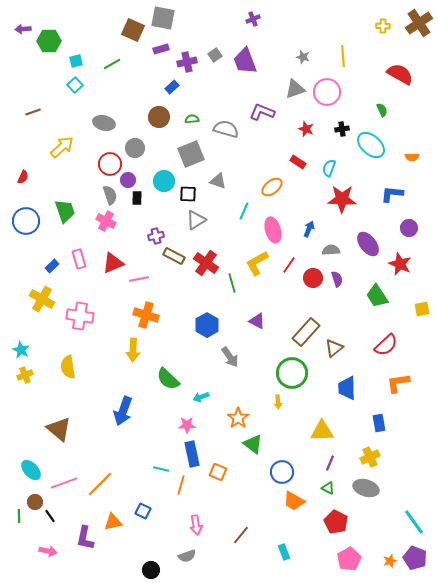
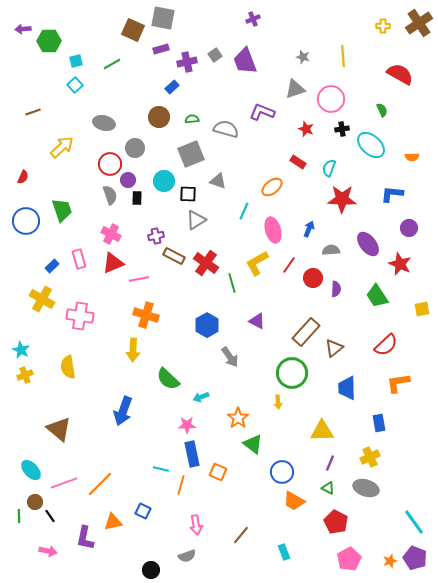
pink circle at (327, 92): moved 4 px right, 7 px down
green trapezoid at (65, 211): moved 3 px left, 1 px up
pink cross at (106, 221): moved 5 px right, 13 px down
purple semicircle at (337, 279): moved 1 px left, 10 px down; rotated 21 degrees clockwise
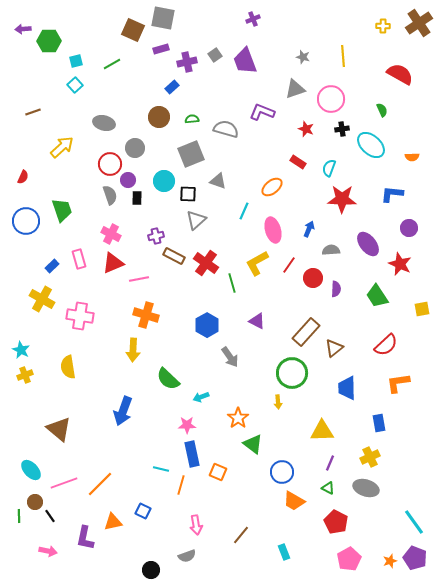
gray triangle at (196, 220): rotated 10 degrees counterclockwise
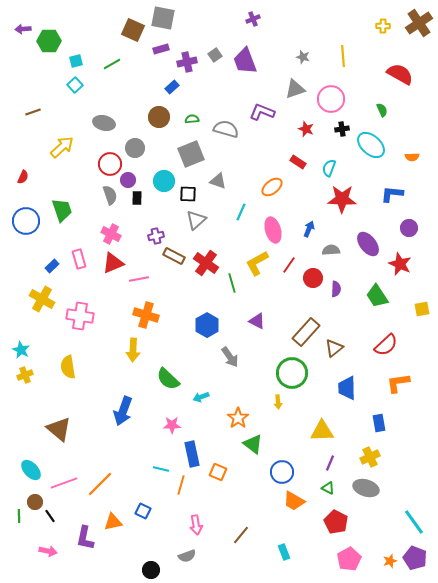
cyan line at (244, 211): moved 3 px left, 1 px down
pink star at (187, 425): moved 15 px left
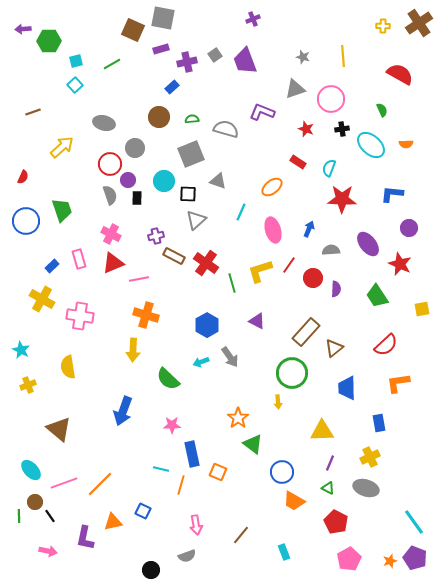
orange semicircle at (412, 157): moved 6 px left, 13 px up
yellow L-shape at (257, 263): moved 3 px right, 8 px down; rotated 12 degrees clockwise
yellow cross at (25, 375): moved 3 px right, 10 px down
cyan arrow at (201, 397): moved 35 px up
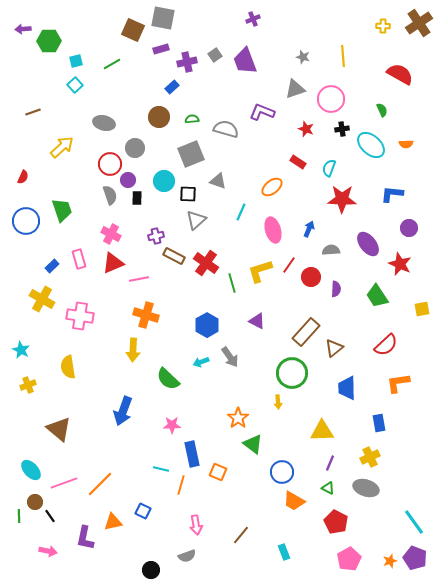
red circle at (313, 278): moved 2 px left, 1 px up
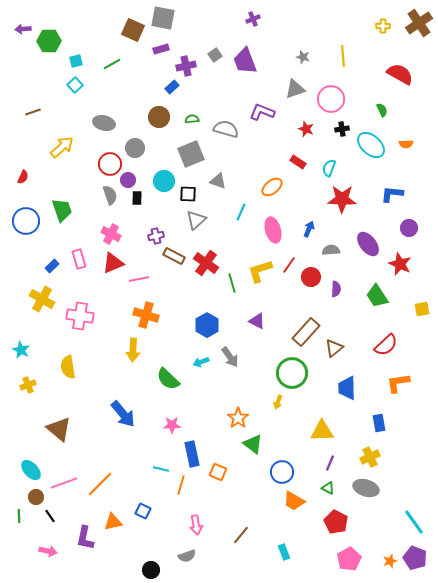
purple cross at (187, 62): moved 1 px left, 4 px down
yellow arrow at (278, 402): rotated 24 degrees clockwise
blue arrow at (123, 411): moved 3 px down; rotated 60 degrees counterclockwise
brown circle at (35, 502): moved 1 px right, 5 px up
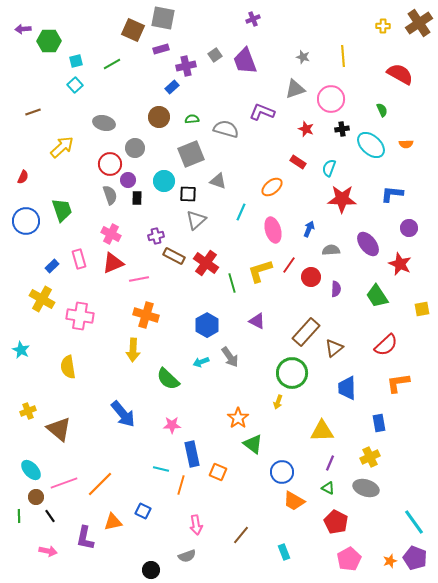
yellow cross at (28, 385): moved 26 px down
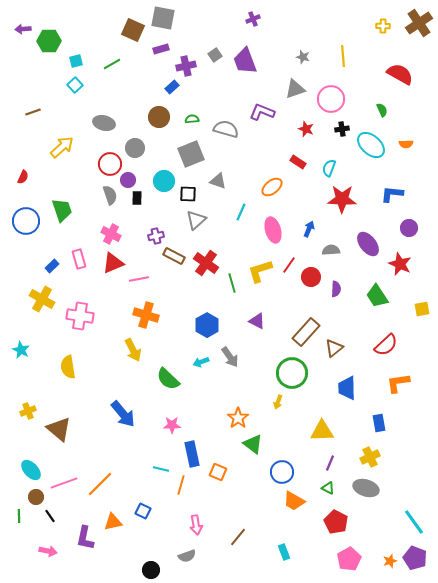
yellow arrow at (133, 350): rotated 30 degrees counterclockwise
brown line at (241, 535): moved 3 px left, 2 px down
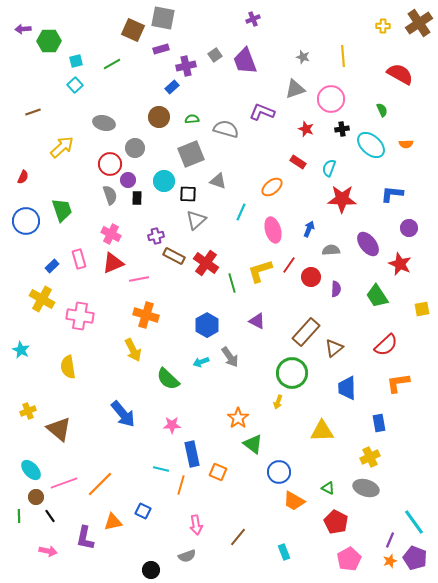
purple line at (330, 463): moved 60 px right, 77 px down
blue circle at (282, 472): moved 3 px left
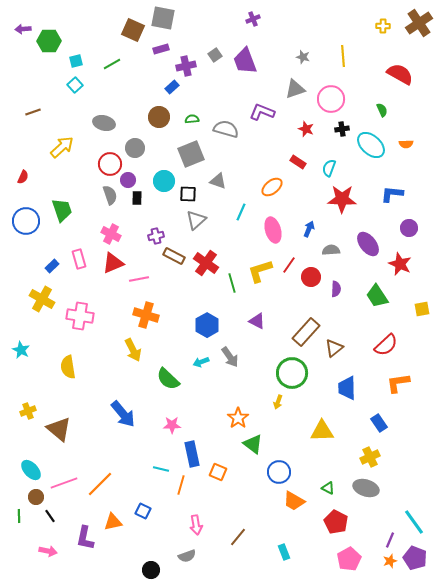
blue rectangle at (379, 423): rotated 24 degrees counterclockwise
